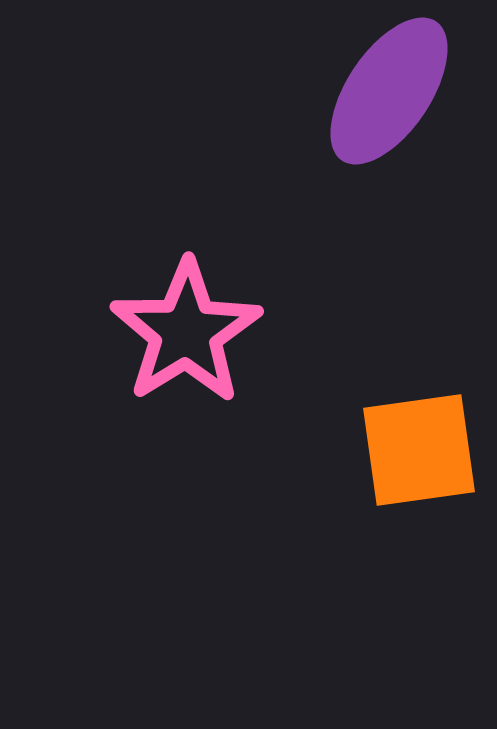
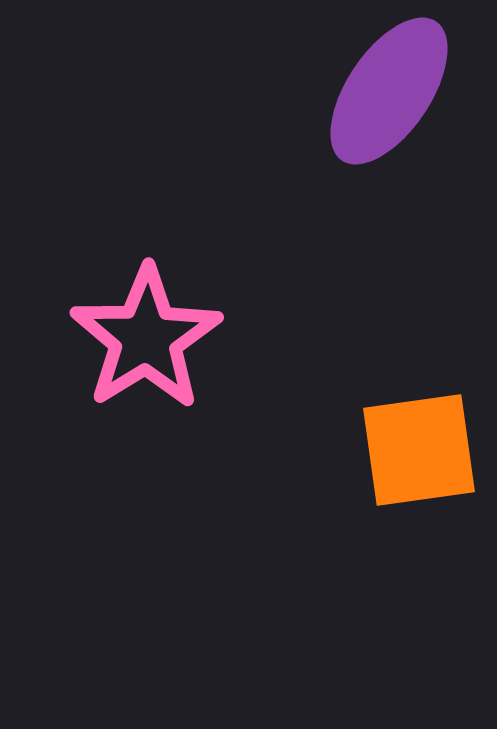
pink star: moved 40 px left, 6 px down
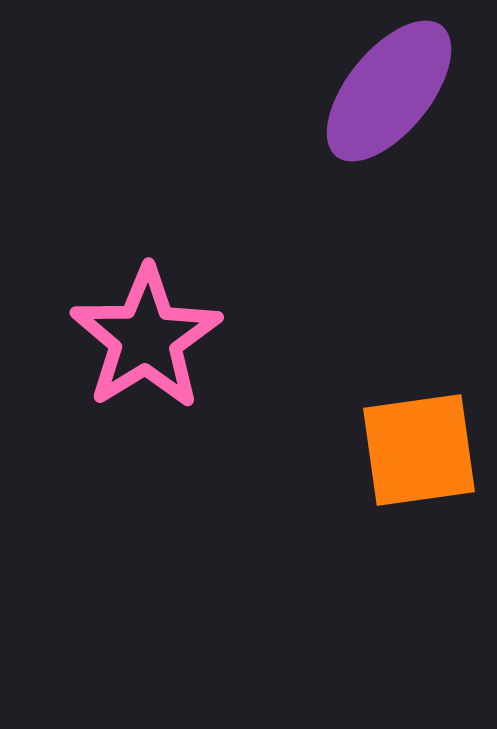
purple ellipse: rotated 5 degrees clockwise
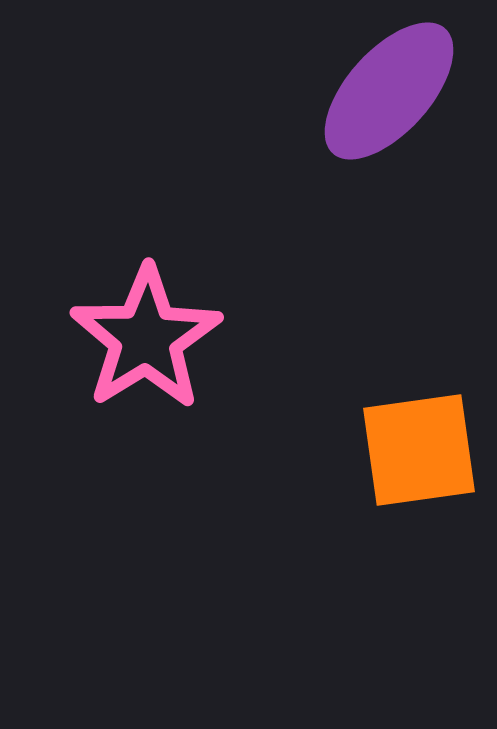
purple ellipse: rotated 3 degrees clockwise
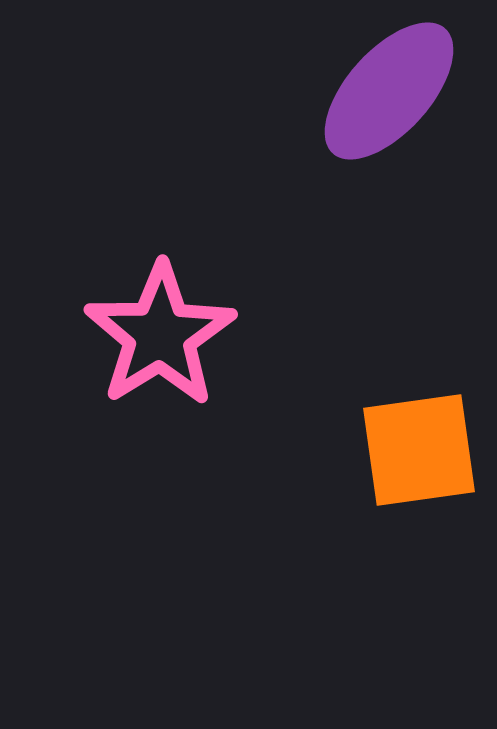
pink star: moved 14 px right, 3 px up
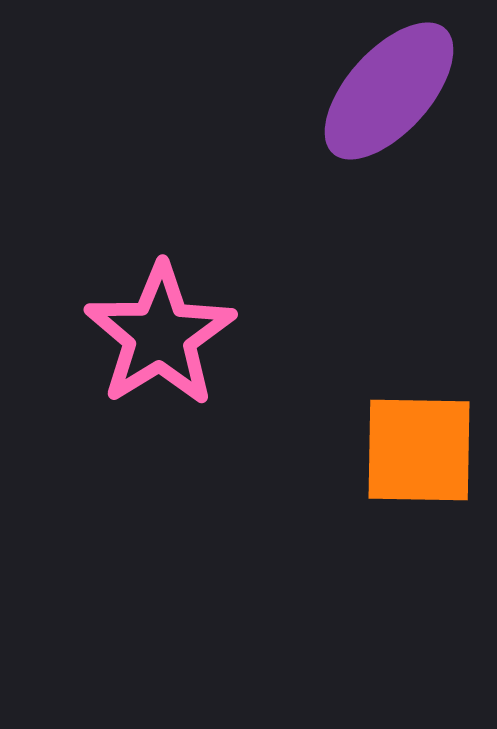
orange square: rotated 9 degrees clockwise
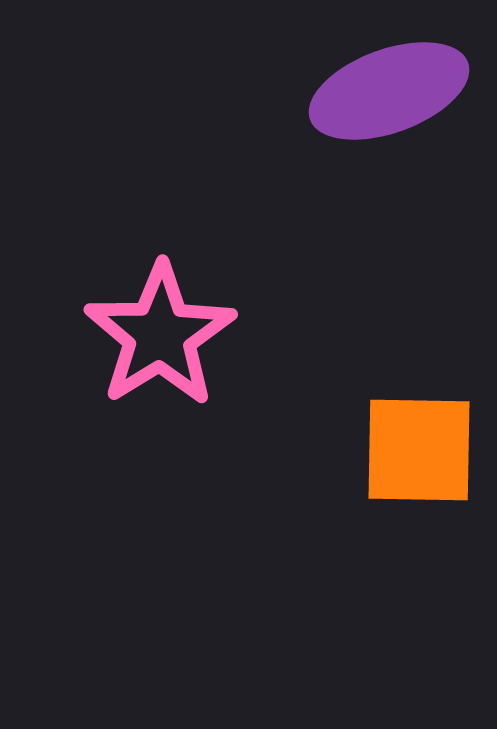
purple ellipse: rotated 28 degrees clockwise
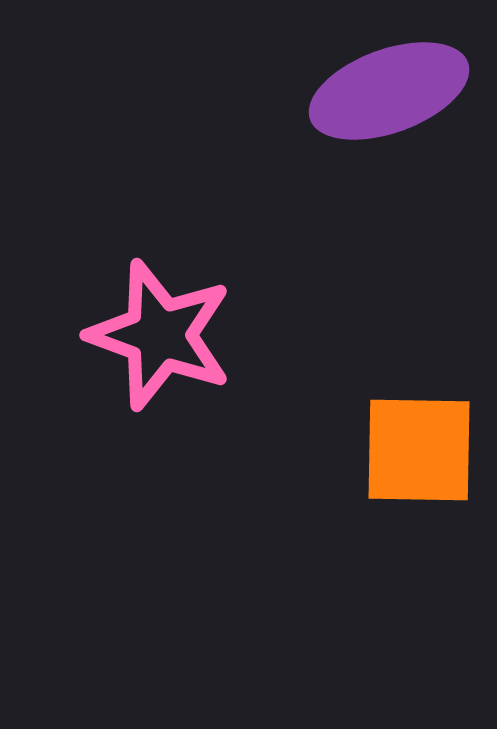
pink star: rotated 20 degrees counterclockwise
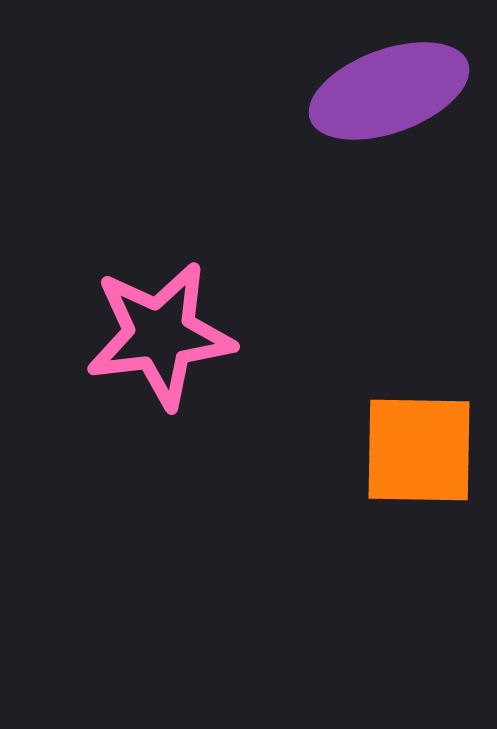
pink star: rotated 27 degrees counterclockwise
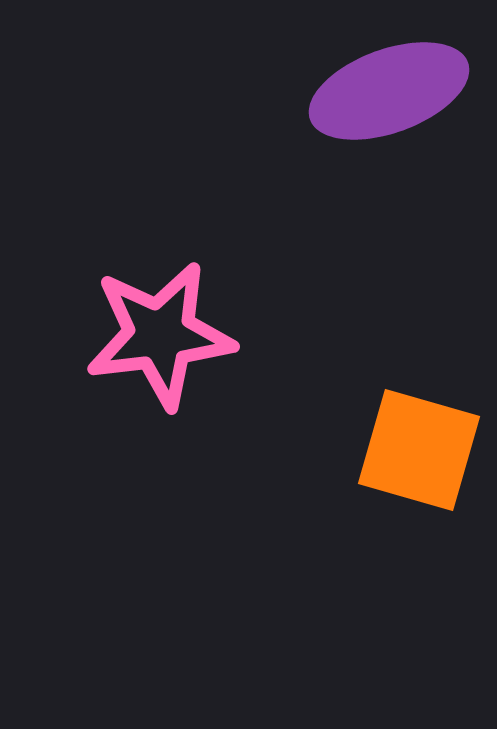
orange square: rotated 15 degrees clockwise
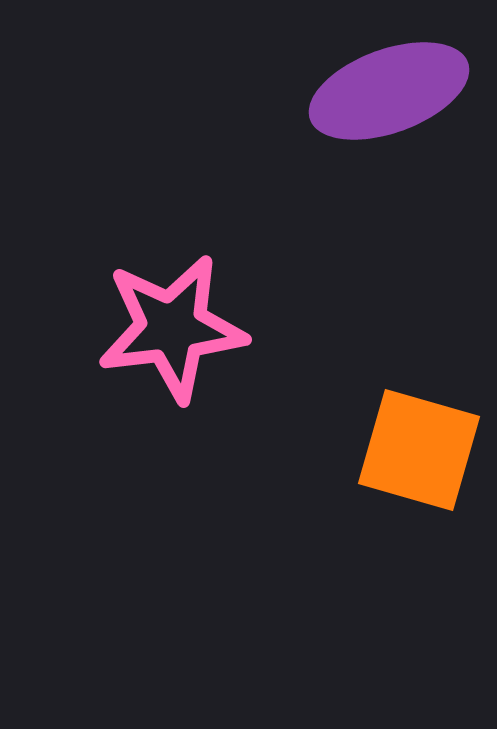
pink star: moved 12 px right, 7 px up
